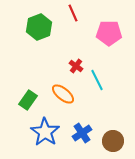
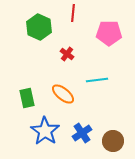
red line: rotated 30 degrees clockwise
green hexagon: rotated 15 degrees counterclockwise
red cross: moved 9 px left, 12 px up
cyan line: rotated 70 degrees counterclockwise
green rectangle: moved 1 px left, 2 px up; rotated 48 degrees counterclockwise
blue star: moved 1 px up
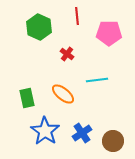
red line: moved 4 px right, 3 px down; rotated 12 degrees counterclockwise
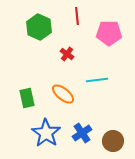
blue star: moved 1 px right, 2 px down
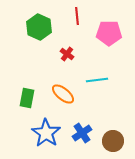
green rectangle: rotated 24 degrees clockwise
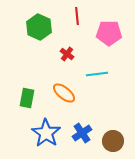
cyan line: moved 6 px up
orange ellipse: moved 1 px right, 1 px up
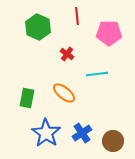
green hexagon: moved 1 px left
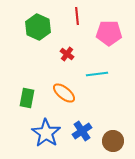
blue cross: moved 2 px up
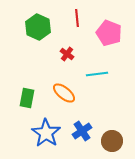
red line: moved 2 px down
pink pentagon: rotated 20 degrees clockwise
brown circle: moved 1 px left
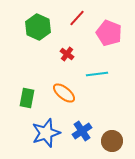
red line: rotated 48 degrees clockwise
blue star: rotated 20 degrees clockwise
